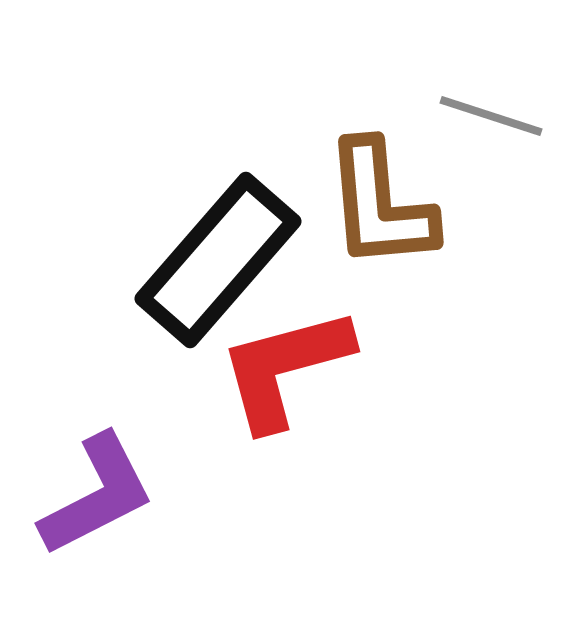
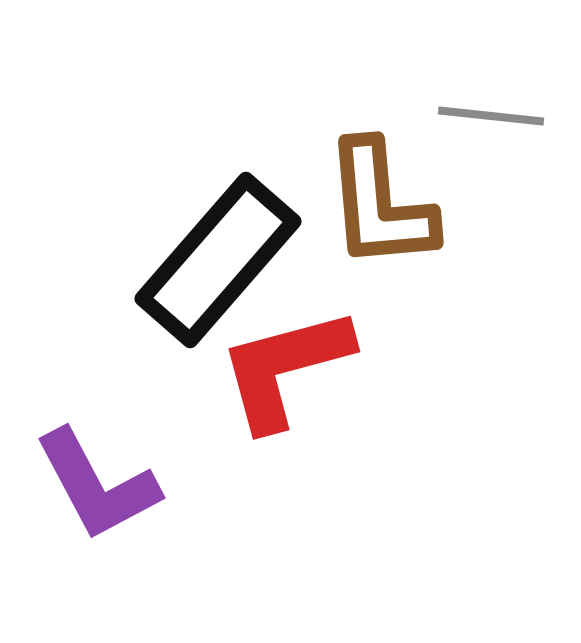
gray line: rotated 12 degrees counterclockwise
purple L-shape: moved 10 px up; rotated 89 degrees clockwise
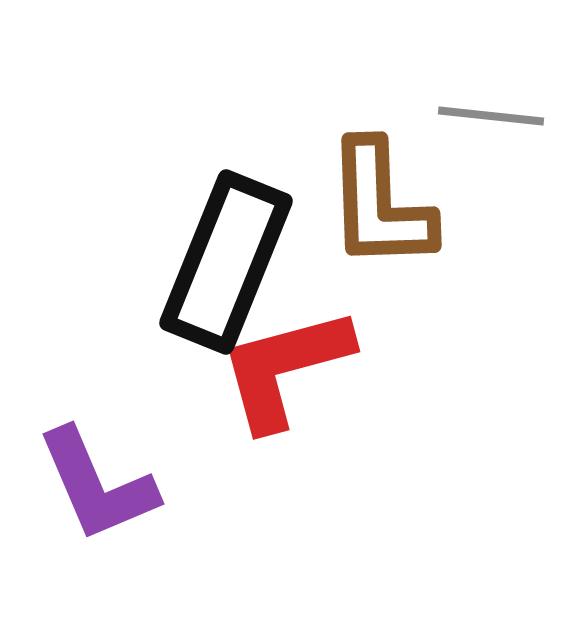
brown L-shape: rotated 3 degrees clockwise
black rectangle: moved 8 px right, 2 px down; rotated 19 degrees counterclockwise
purple L-shape: rotated 5 degrees clockwise
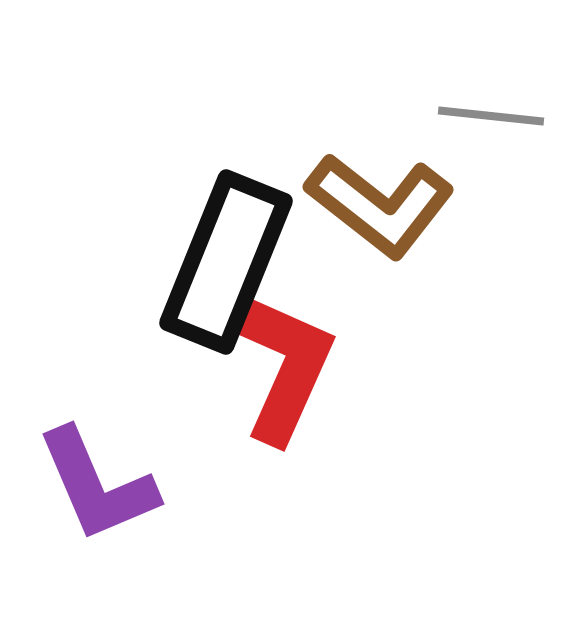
brown L-shape: rotated 50 degrees counterclockwise
red L-shape: rotated 129 degrees clockwise
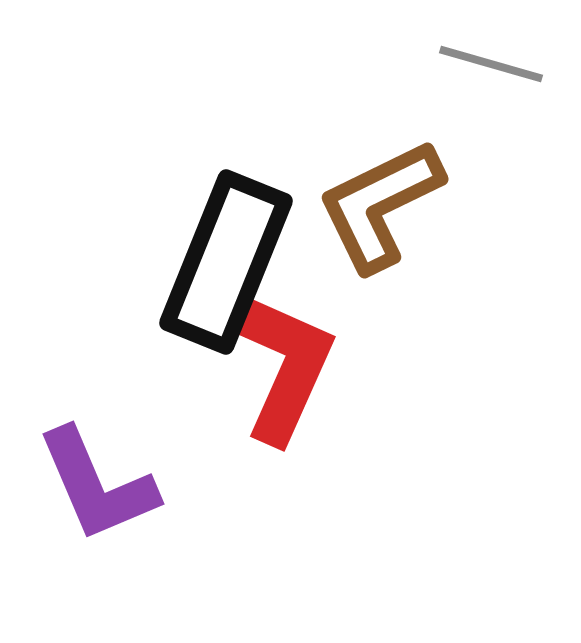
gray line: moved 52 px up; rotated 10 degrees clockwise
brown L-shape: rotated 116 degrees clockwise
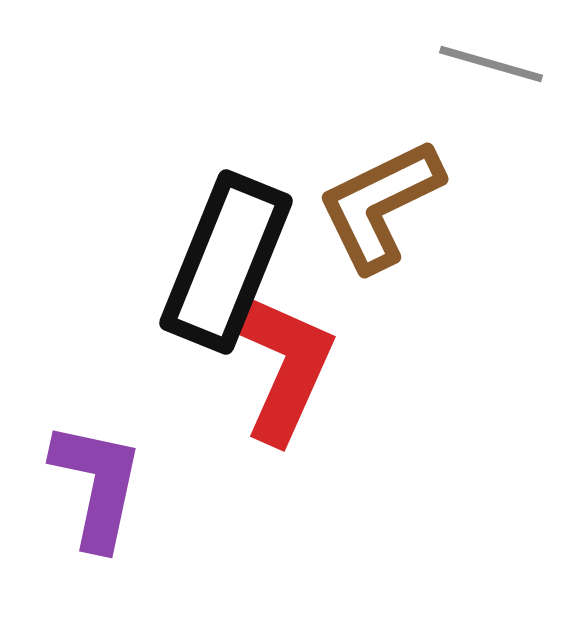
purple L-shape: rotated 145 degrees counterclockwise
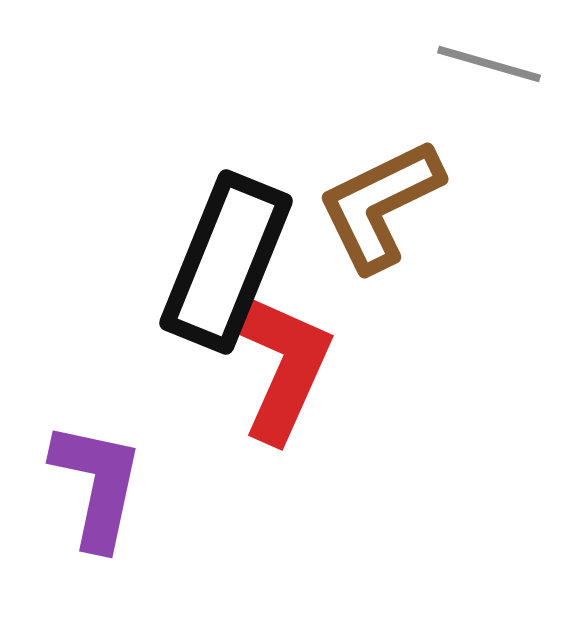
gray line: moved 2 px left
red L-shape: moved 2 px left, 1 px up
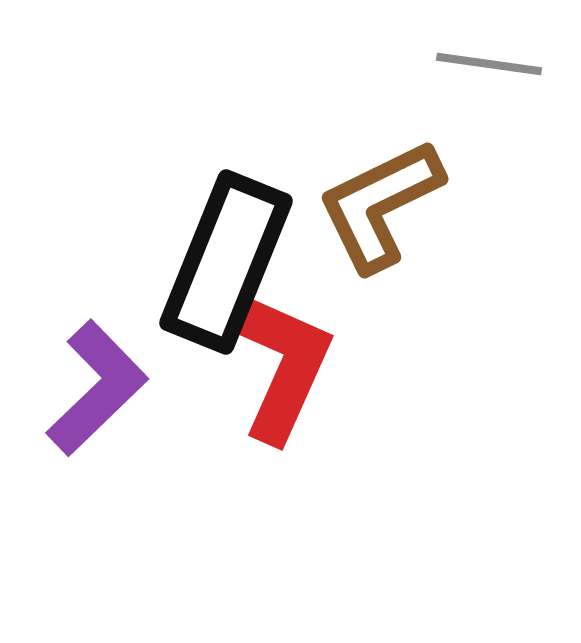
gray line: rotated 8 degrees counterclockwise
purple L-shape: moved 97 px up; rotated 34 degrees clockwise
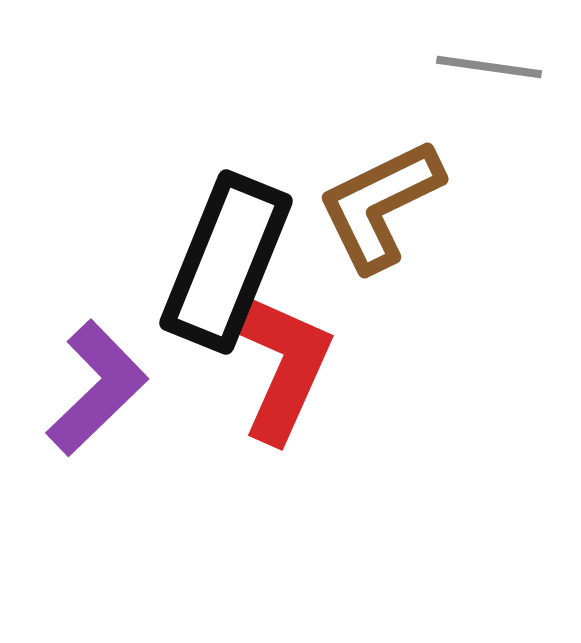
gray line: moved 3 px down
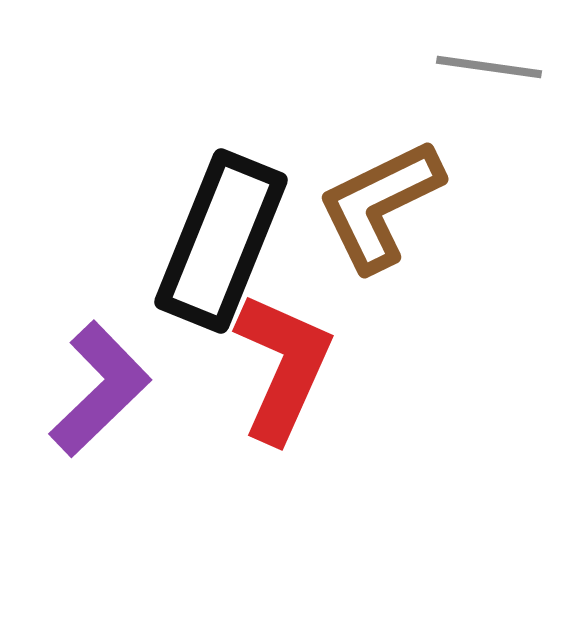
black rectangle: moved 5 px left, 21 px up
purple L-shape: moved 3 px right, 1 px down
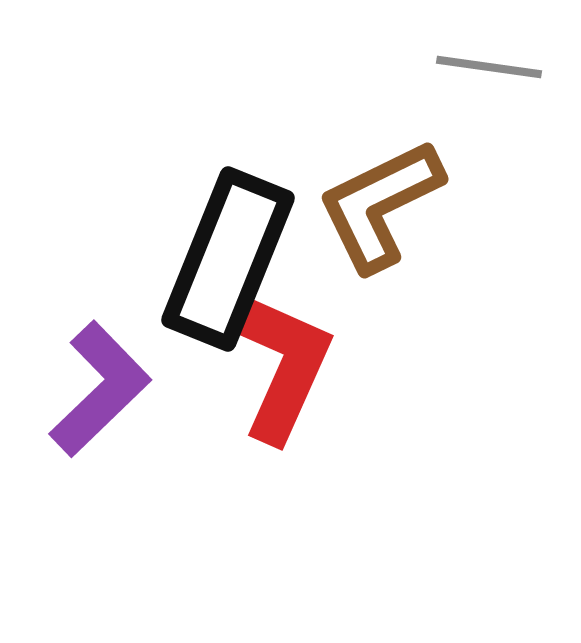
black rectangle: moved 7 px right, 18 px down
